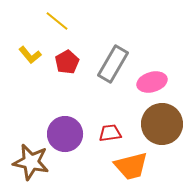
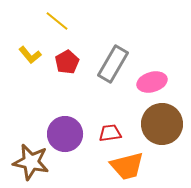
orange trapezoid: moved 4 px left
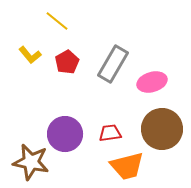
brown circle: moved 5 px down
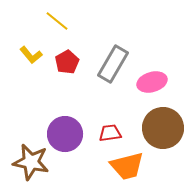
yellow L-shape: moved 1 px right
brown circle: moved 1 px right, 1 px up
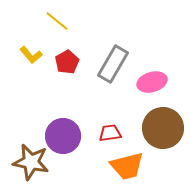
purple circle: moved 2 px left, 2 px down
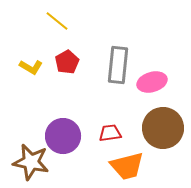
yellow L-shape: moved 12 px down; rotated 20 degrees counterclockwise
gray rectangle: moved 5 px right, 1 px down; rotated 24 degrees counterclockwise
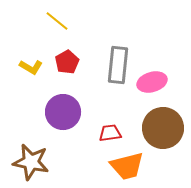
purple circle: moved 24 px up
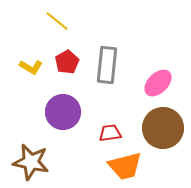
gray rectangle: moved 11 px left
pink ellipse: moved 6 px right, 1 px down; rotated 28 degrees counterclockwise
orange trapezoid: moved 2 px left
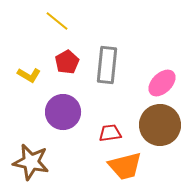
yellow L-shape: moved 2 px left, 8 px down
pink ellipse: moved 4 px right
brown circle: moved 3 px left, 3 px up
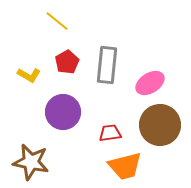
pink ellipse: moved 12 px left; rotated 12 degrees clockwise
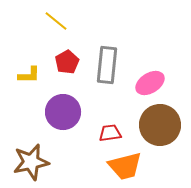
yellow line: moved 1 px left
yellow L-shape: rotated 30 degrees counterclockwise
brown star: rotated 24 degrees counterclockwise
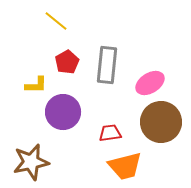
yellow L-shape: moved 7 px right, 10 px down
brown circle: moved 1 px right, 3 px up
